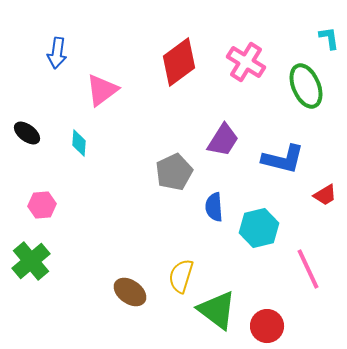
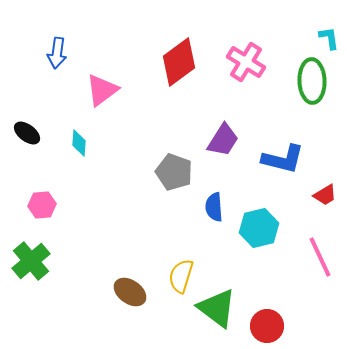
green ellipse: moved 6 px right, 5 px up; rotated 21 degrees clockwise
gray pentagon: rotated 27 degrees counterclockwise
pink line: moved 12 px right, 12 px up
green triangle: moved 2 px up
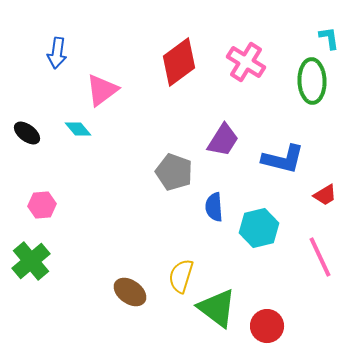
cyan diamond: moved 1 px left, 14 px up; rotated 44 degrees counterclockwise
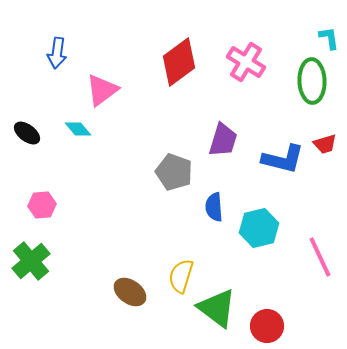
purple trapezoid: rotated 15 degrees counterclockwise
red trapezoid: moved 51 px up; rotated 15 degrees clockwise
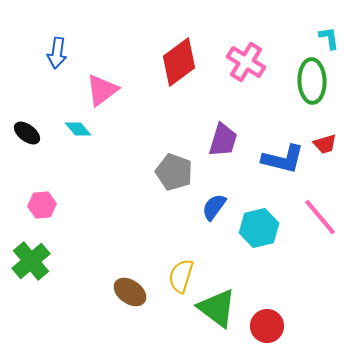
blue semicircle: rotated 40 degrees clockwise
pink line: moved 40 px up; rotated 15 degrees counterclockwise
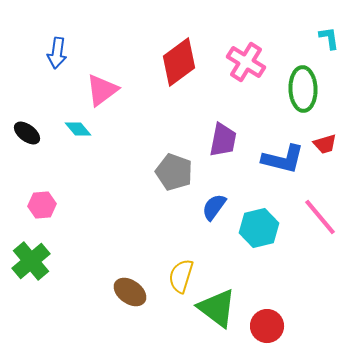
green ellipse: moved 9 px left, 8 px down
purple trapezoid: rotated 6 degrees counterclockwise
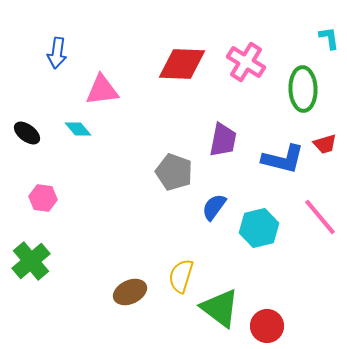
red diamond: moved 3 px right, 2 px down; rotated 39 degrees clockwise
pink triangle: rotated 30 degrees clockwise
pink hexagon: moved 1 px right, 7 px up; rotated 12 degrees clockwise
brown ellipse: rotated 60 degrees counterclockwise
green triangle: moved 3 px right
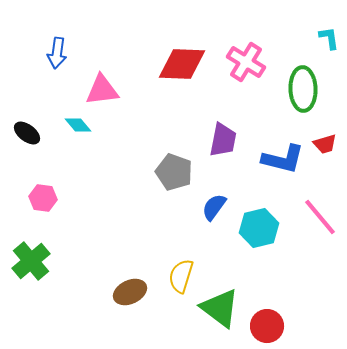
cyan diamond: moved 4 px up
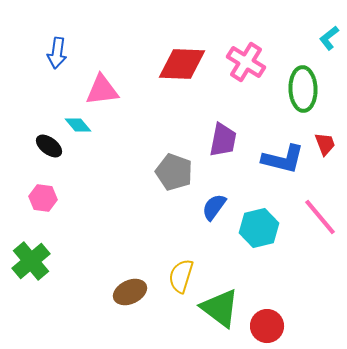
cyan L-shape: rotated 120 degrees counterclockwise
black ellipse: moved 22 px right, 13 px down
red trapezoid: rotated 95 degrees counterclockwise
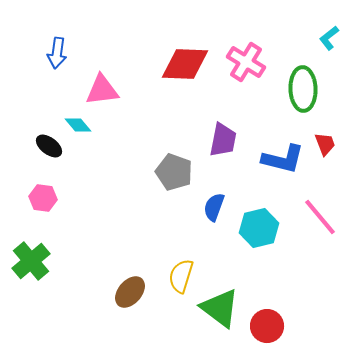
red diamond: moved 3 px right
blue semicircle: rotated 16 degrees counterclockwise
brown ellipse: rotated 24 degrees counterclockwise
